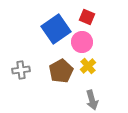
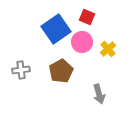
yellow cross: moved 20 px right, 17 px up
gray arrow: moved 7 px right, 6 px up
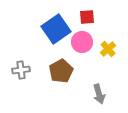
red square: rotated 28 degrees counterclockwise
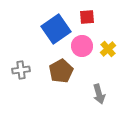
pink circle: moved 4 px down
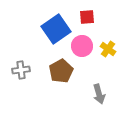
yellow cross: rotated 14 degrees counterclockwise
